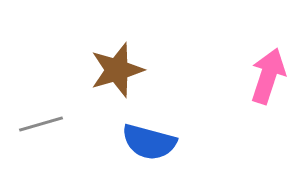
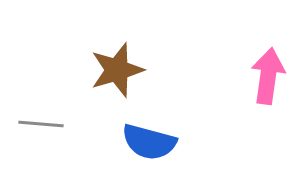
pink arrow: rotated 10 degrees counterclockwise
gray line: rotated 21 degrees clockwise
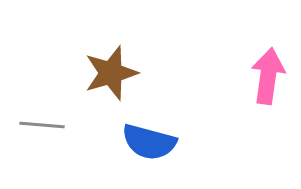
brown star: moved 6 px left, 3 px down
gray line: moved 1 px right, 1 px down
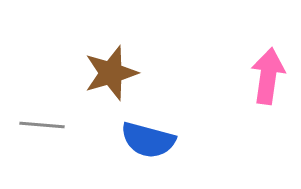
blue semicircle: moved 1 px left, 2 px up
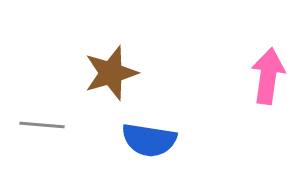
blue semicircle: moved 1 px right; rotated 6 degrees counterclockwise
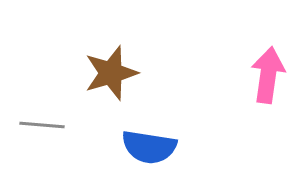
pink arrow: moved 1 px up
blue semicircle: moved 7 px down
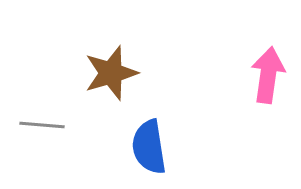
blue semicircle: rotated 72 degrees clockwise
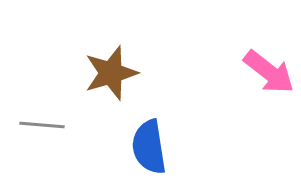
pink arrow: moved 1 px right, 3 px up; rotated 120 degrees clockwise
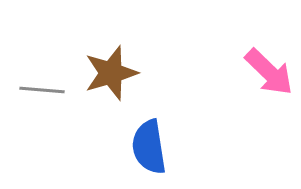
pink arrow: rotated 6 degrees clockwise
gray line: moved 35 px up
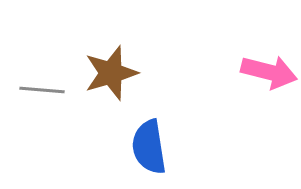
pink arrow: rotated 30 degrees counterclockwise
